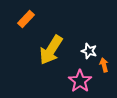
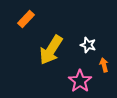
white star: moved 1 px left, 6 px up
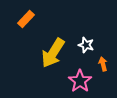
white star: moved 2 px left
yellow arrow: moved 2 px right, 3 px down
orange arrow: moved 1 px left, 1 px up
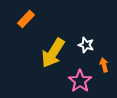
orange arrow: moved 1 px right, 1 px down
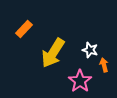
orange rectangle: moved 2 px left, 10 px down
white star: moved 4 px right, 5 px down
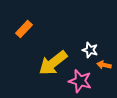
yellow arrow: moved 10 px down; rotated 20 degrees clockwise
orange arrow: rotated 64 degrees counterclockwise
pink star: rotated 20 degrees counterclockwise
